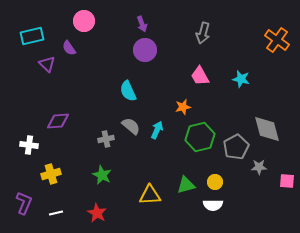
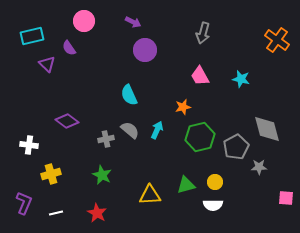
purple arrow: moved 9 px left, 2 px up; rotated 42 degrees counterclockwise
cyan semicircle: moved 1 px right, 4 px down
purple diamond: moved 9 px right; rotated 40 degrees clockwise
gray semicircle: moved 1 px left, 4 px down
pink square: moved 1 px left, 17 px down
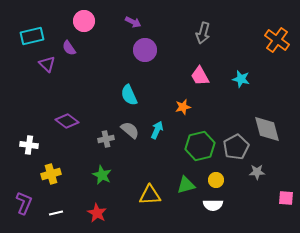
green hexagon: moved 9 px down
gray star: moved 2 px left, 5 px down
yellow circle: moved 1 px right, 2 px up
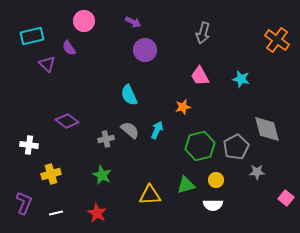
pink square: rotated 35 degrees clockwise
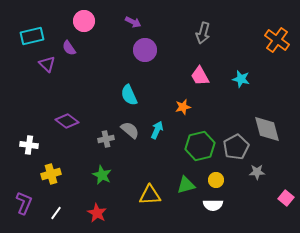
white line: rotated 40 degrees counterclockwise
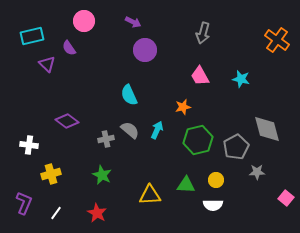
green hexagon: moved 2 px left, 6 px up
green triangle: rotated 18 degrees clockwise
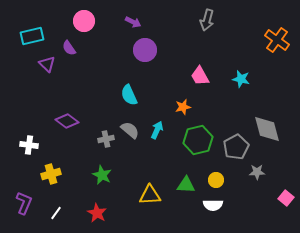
gray arrow: moved 4 px right, 13 px up
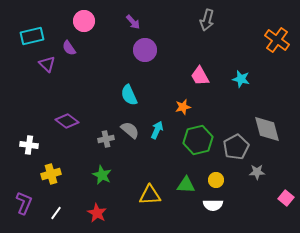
purple arrow: rotated 21 degrees clockwise
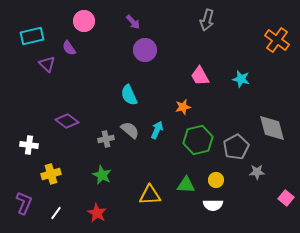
gray diamond: moved 5 px right, 1 px up
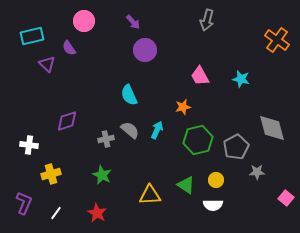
purple diamond: rotated 55 degrees counterclockwise
green triangle: rotated 30 degrees clockwise
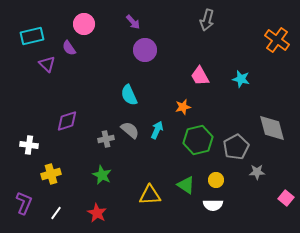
pink circle: moved 3 px down
